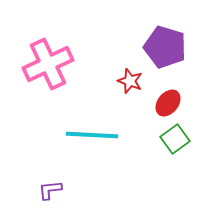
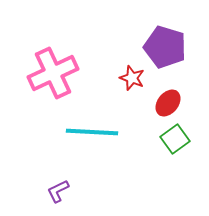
pink cross: moved 5 px right, 9 px down
red star: moved 2 px right, 3 px up
cyan line: moved 3 px up
purple L-shape: moved 8 px right, 1 px down; rotated 20 degrees counterclockwise
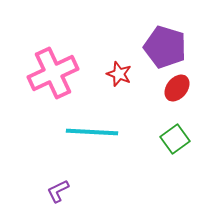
red star: moved 13 px left, 4 px up
red ellipse: moved 9 px right, 15 px up
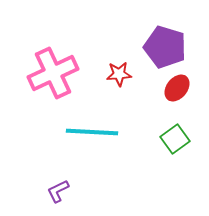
red star: rotated 25 degrees counterclockwise
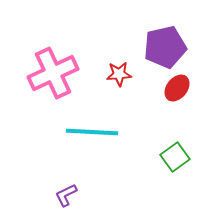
purple pentagon: rotated 30 degrees counterclockwise
green square: moved 18 px down
purple L-shape: moved 8 px right, 4 px down
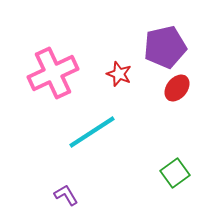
red star: rotated 25 degrees clockwise
cyan line: rotated 36 degrees counterclockwise
green square: moved 16 px down
purple L-shape: rotated 85 degrees clockwise
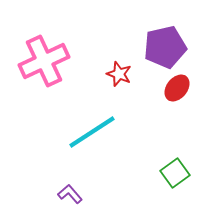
pink cross: moved 9 px left, 12 px up
purple L-shape: moved 4 px right, 1 px up; rotated 10 degrees counterclockwise
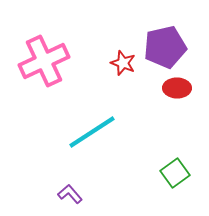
red star: moved 4 px right, 11 px up
red ellipse: rotated 52 degrees clockwise
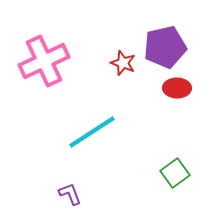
purple L-shape: rotated 20 degrees clockwise
